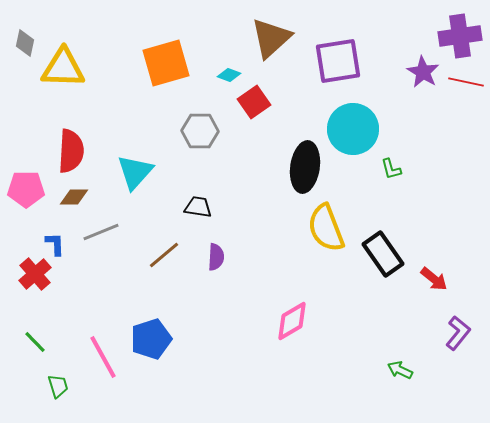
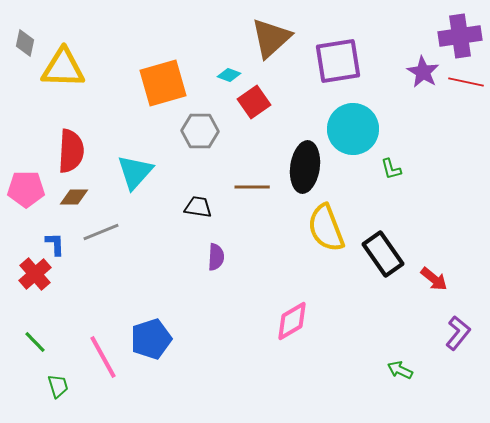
orange square: moved 3 px left, 20 px down
brown line: moved 88 px right, 68 px up; rotated 40 degrees clockwise
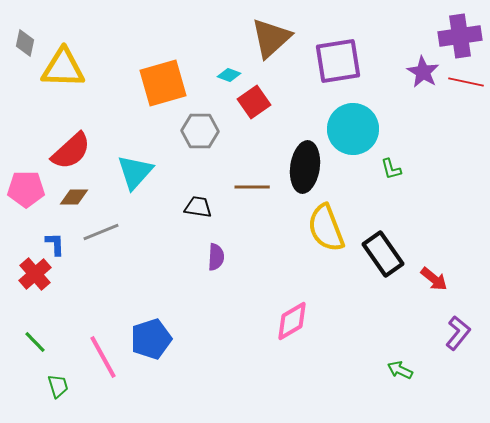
red semicircle: rotated 45 degrees clockwise
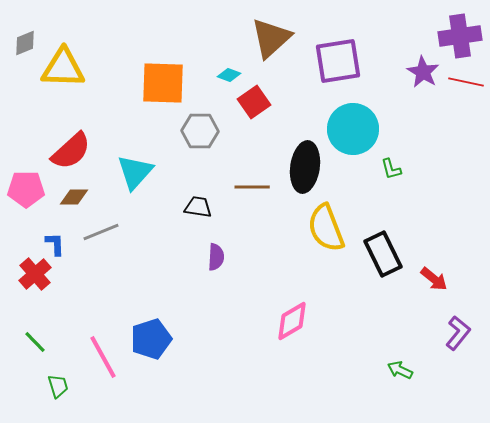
gray diamond: rotated 56 degrees clockwise
orange square: rotated 18 degrees clockwise
black rectangle: rotated 9 degrees clockwise
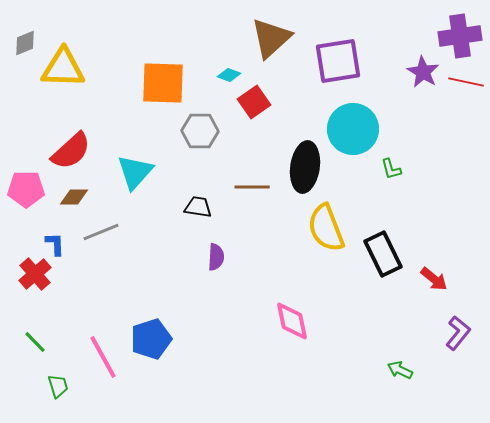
pink diamond: rotated 72 degrees counterclockwise
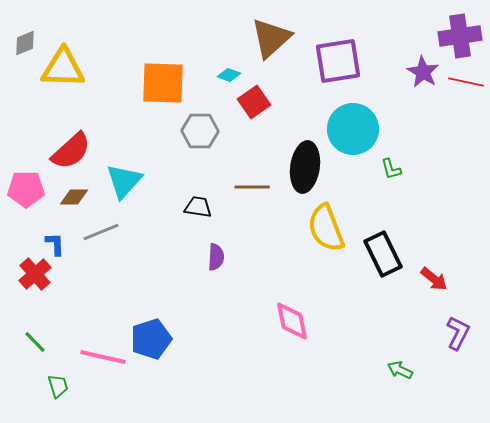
cyan triangle: moved 11 px left, 9 px down
purple L-shape: rotated 12 degrees counterclockwise
pink line: rotated 48 degrees counterclockwise
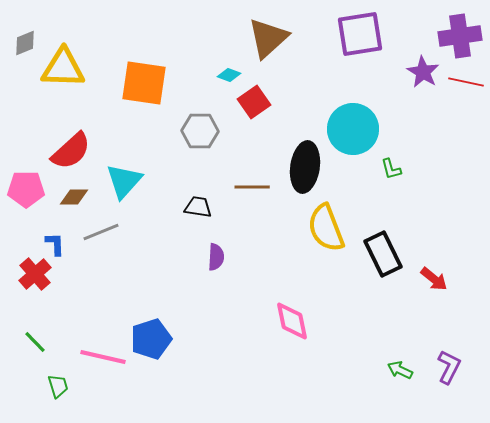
brown triangle: moved 3 px left
purple square: moved 22 px right, 27 px up
orange square: moved 19 px left; rotated 6 degrees clockwise
purple L-shape: moved 9 px left, 34 px down
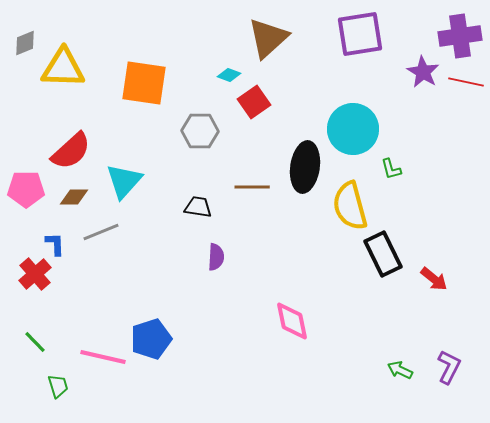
yellow semicircle: moved 24 px right, 22 px up; rotated 6 degrees clockwise
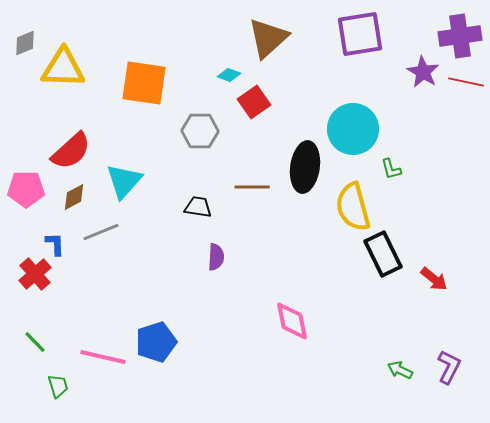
brown diamond: rotated 28 degrees counterclockwise
yellow semicircle: moved 3 px right, 1 px down
blue pentagon: moved 5 px right, 3 px down
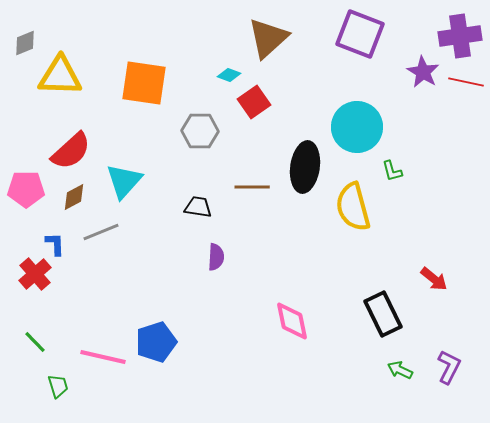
purple square: rotated 30 degrees clockwise
yellow triangle: moved 3 px left, 8 px down
cyan circle: moved 4 px right, 2 px up
green L-shape: moved 1 px right, 2 px down
black rectangle: moved 60 px down
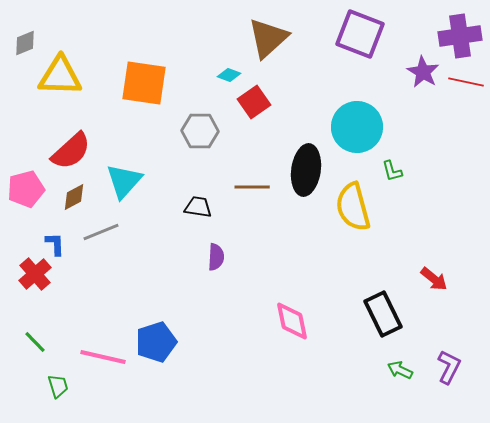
black ellipse: moved 1 px right, 3 px down
pink pentagon: rotated 15 degrees counterclockwise
